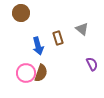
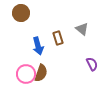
pink circle: moved 1 px down
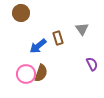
gray triangle: rotated 16 degrees clockwise
blue arrow: rotated 66 degrees clockwise
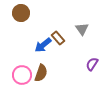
brown rectangle: rotated 24 degrees counterclockwise
blue arrow: moved 5 px right, 1 px up
purple semicircle: rotated 120 degrees counterclockwise
pink circle: moved 4 px left, 1 px down
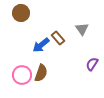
blue arrow: moved 2 px left
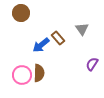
brown semicircle: moved 2 px left; rotated 18 degrees counterclockwise
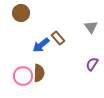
gray triangle: moved 9 px right, 2 px up
pink circle: moved 1 px right, 1 px down
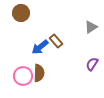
gray triangle: rotated 32 degrees clockwise
brown rectangle: moved 2 px left, 3 px down
blue arrow: moved 1 px left, 2 px down
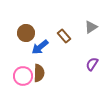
brown circle: moved 5 px right, 20 px down
brown rectangle: moved 8 px right, 5 px up
